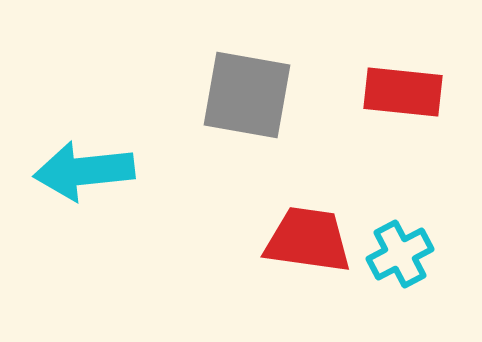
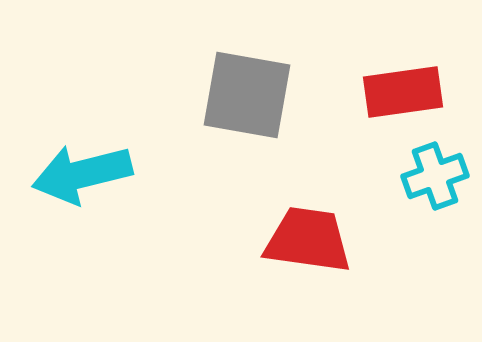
red rectangle: rotated 14 degrees counterclockwise
cyan arrow: moved 2 px left, 3 px down; rotated 8 degrees counterclockwise
cyan cross: moved 35 px right, 78 px up; rotated 8 degrees clockwise
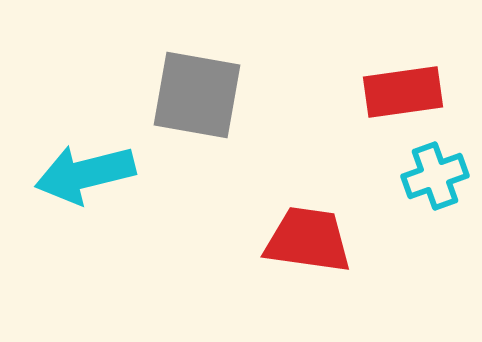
gray square: moved 50 px left
cyan arrow: moved 3 px right
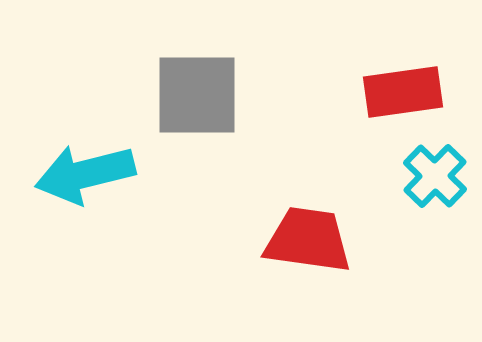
gray square: rotated 10 degrees counterclockwise
cyan cross: rotated 26 degrees counterclockwise
